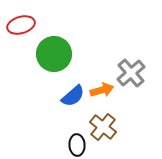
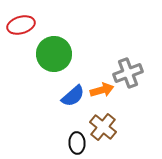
gray cross: moved 3 px left; rotated 20 degrees clockwise
black ellipse: moved 2 px up
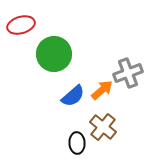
orange arrow: rotated 25 degrees counterclockwise
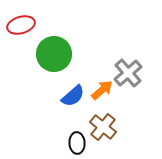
gray cross: rotated 20 degrees counterclockwise
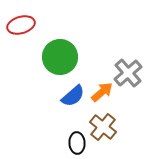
green circle: moved 6 px right, 3 px down
orange arrow: moved 2 px down
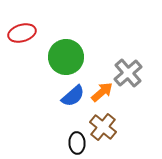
red ellipse: moved 1 px right, 8 px down
green circle: moved 6 px right
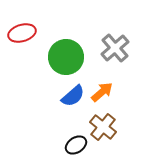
gray cross: moved 13 px left, 25 px up
black ellipse: moved 1 px left, 2 px down; rotated 60 degrees clockwise
